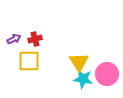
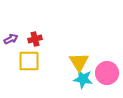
purple arrow: moved 3 px left
pink circle: moved 1 px up
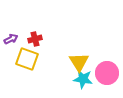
yellow square: moved 2 px left, 2 px up; rotated 20 degrees clockwise
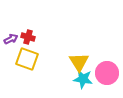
red cross: moved 7 px left, 2 px up; rotated 32 degrees clockwise
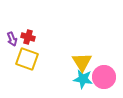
purple arrow: moved 1 px right; rotated 96 degrees clockwise
yellow triangle: moved 3 px right
pink circle: moved 3 px left, 4 px down
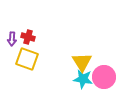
purple arrow: rotated 24 degrees clockwise
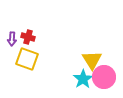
yellow triangle: moved 10 px right, 2 px up
cyan star: rotated 30 degrees clockwise
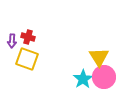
purple arrow: moved 2 px down
yellow triangle: moved 7 px right, 3 px up
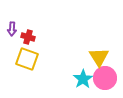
purple arrow: moved 12 px up
pink circle: moved 1 px right, 1 px down
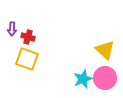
yellow triangle: moved 6 px right, 7 px up; rotated 15 degrees counterclockwise
cyan star: rotated 12 degrees clockwise
